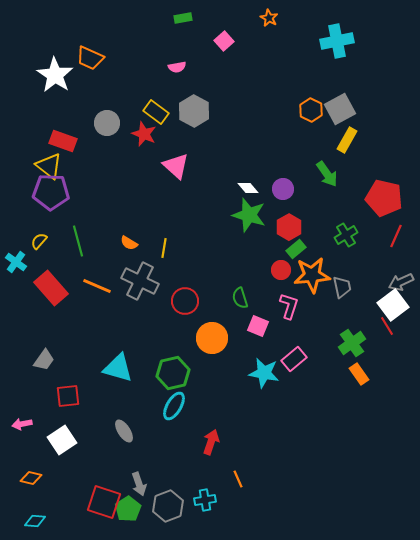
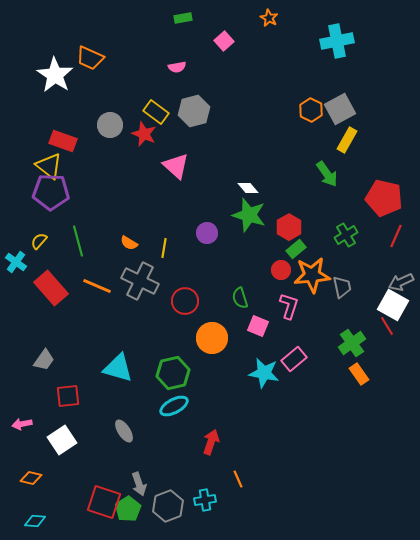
gray hexagon at (194, 111): rotated 16 degrees clockwise
gray circle at (107, 123): moved 3 px right, 2 px down
purple circle at (283, 189): moved 76 px left, 44 px down
white square at (393, 305): rotated 24 degrees counterclockwise
cyan ellipse at (174, 406): rotated 32 degrees clockwise
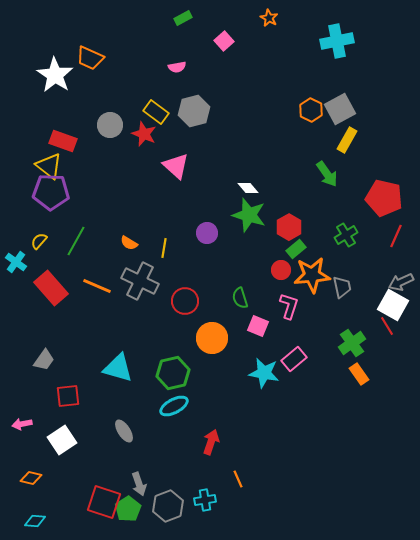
green rectangle at (183, 18): rotated 18 degrees counterclockwise
green line at (78, 241): moved 2 px left; rotated 44 degrees clockwise
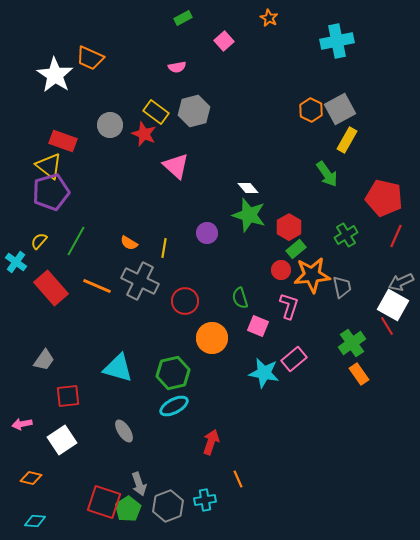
purple pentagon at (51, 192): rotated 18 degrees counterclockwise
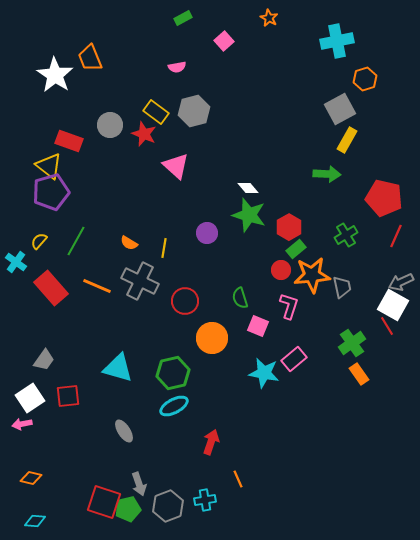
orange trapezoid at (90, 58): rotated 44 degrees clockwise
orange hexagon at (311, 110): moved 54 px right, 31 px up; rotated 15 degrees clockwise
red rectangle at (63, 141): moved 6 px right
green arrow at (327, 174): rotated 52 degrees counterclockwise
white square at (62, 440): moved 32 px left, 42 px up
green pentagon at (128, 509): rotated 20 degrees clockwise
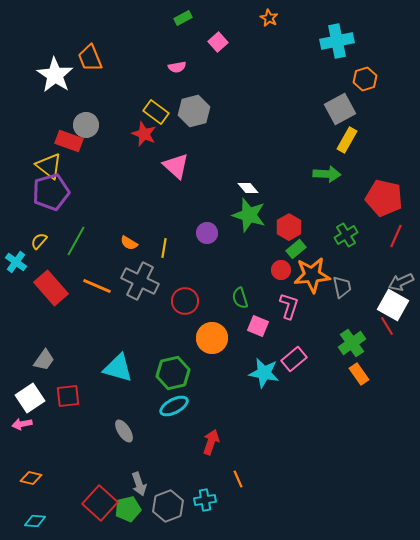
pink square at (224, 41): moved 6 px left, 1 px down
gray circle at (110, 125): moved 24 px left
red square at (104, 502): moved 4 px left, 1 px down; rotated 24 degrees clockwise
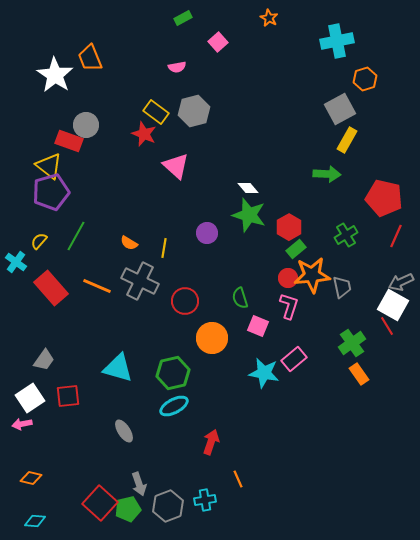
green line at (76, 241): moved 5 px up
red circle at (281, 270): moved 7 px right, 8 px down
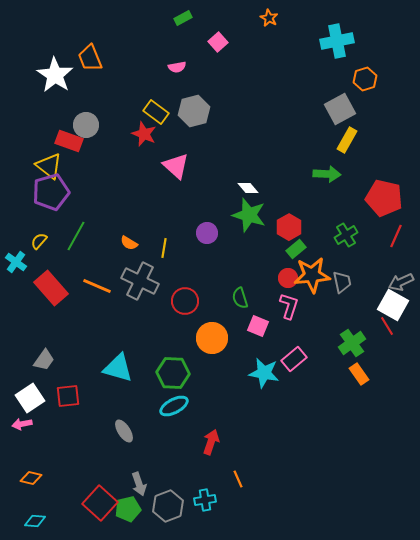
gray trapezoid at (342, 287): moved 5 px up
green hexagon at (173, 373): rotated 16 degrees clockwise
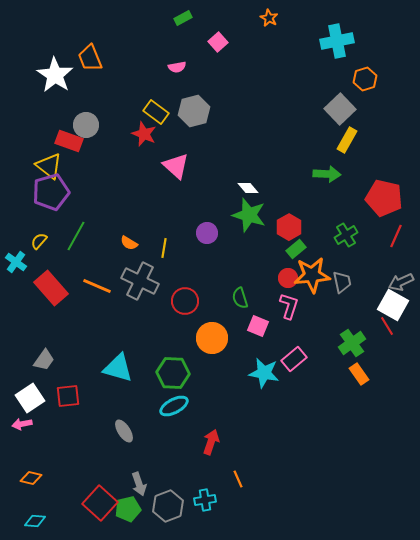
gray square at (340, 109): rotated 16 degrees counterclockwise
